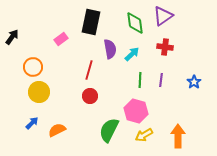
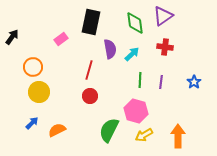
purple line: moved 2 px down
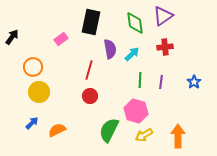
red cross: rotated 14 degrees counterclockwise
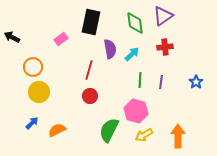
black arrow: rotated 98 degrees counterclockwise
blue star: moved 2 px right
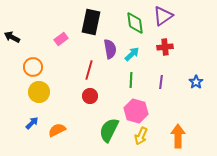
green line: moved 9 px left
yellow arrow: moved 3 px left, 1 px down; rotated 36 degrees counterclockwise
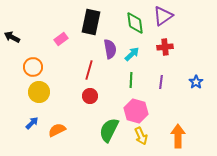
yellow arrow: rotated 48 degrees counterclockwise
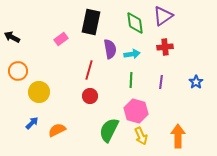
cyan arrow: rotated 35 degrees clockwise
orange circle: moved 15 px left, 4 px down
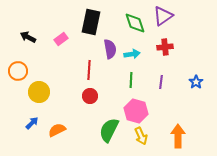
green diamond: rotated 10 degrees counterclockwise
black arrow: moved 16 px right
red line: rotated 12 degrees counterclockwise
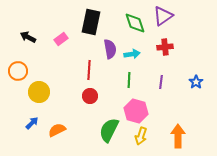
green line: moved 2 px left
yellow arrow: rotated 42 degrees clockwise
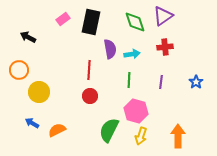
green diamond: moved 1 px up
pink rectangle: moved 2 px right, 20 px up
orange circle: moved 1 px right, 1 px up
blue arrow: rotated 104 degrees counterclockwise
